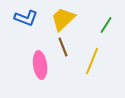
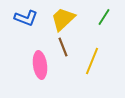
green line: moved 2 px left, 8 px up
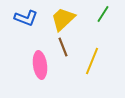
green line: moved 1 px left, 3 px up
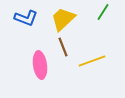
green line: moved 2 px up
yellow line: rotated 48 degrees clockwise
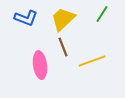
green line: moved 1 px left, 2 px down
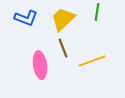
green line: moved 5 px left, 2 px up; rotated 24 degrees counterclockwise
brown line: moved 1 px down
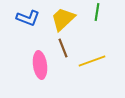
blue L-shape: moved 2 px right
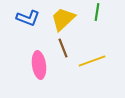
pink ellipse: moved 1 px left
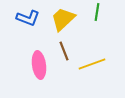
brown line: moved 1 px right, 3 px down
yellow line: moved 3 px down
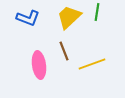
yellow trapezoid: moved 6 px right, 2 px up
